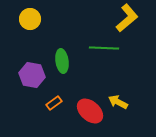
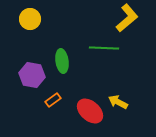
orange rectangle: moved 1 px left, 3 px up
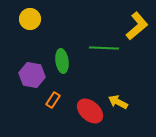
yellow L-shape: moved 10 px right, 8 px down
orange rectangle: rotated 21 degrees counterclockwise
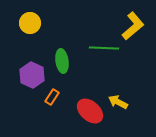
yellow circle: moved 4 px down
yellow L-shape: moved 4 px left
purple hexagon: rotated 15 degrees clockwise
orange rectangle: moved 1 px left, 3 px up
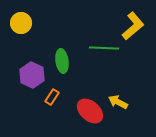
yellow circle: moved 9 px left
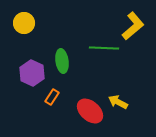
yellow circle: moved 3 px right
purple hexagon: moved 2 px up
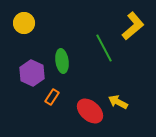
green line: rotated 60 degrees clockwise
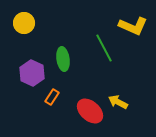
yellow L-shape: rotated 64 degrees clockwise
green ellipse: moved 1 px right, 2 px up
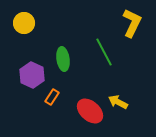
yellow L-shape: moved 1 px left, 3 px up; rotated 88 degrees counterclockwise
green line: moved 4 px down
purple hexagon: moved 2 px down
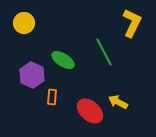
green ellipse: moved 1 px down; rotated 50 degrees counterclockwise
orange rectangle: rotated 28 degrees counterclockwise
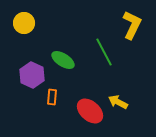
yellow L-shape: moved 2 px down
